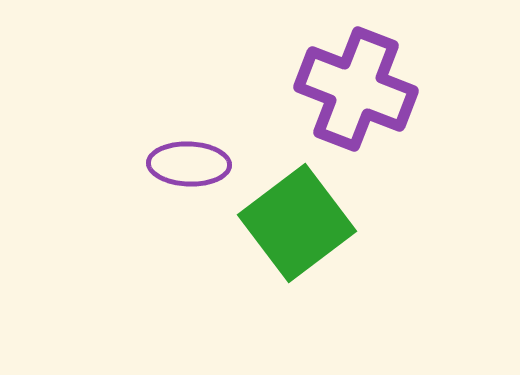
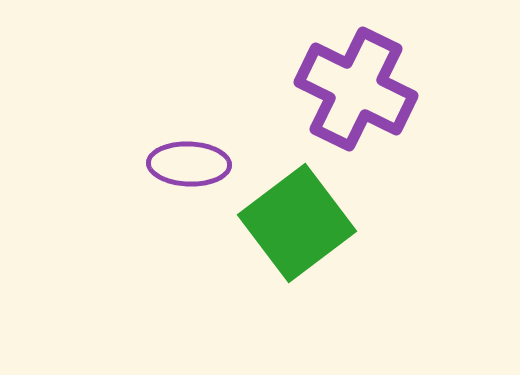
purple cross: rotated 5 degrees clockwise
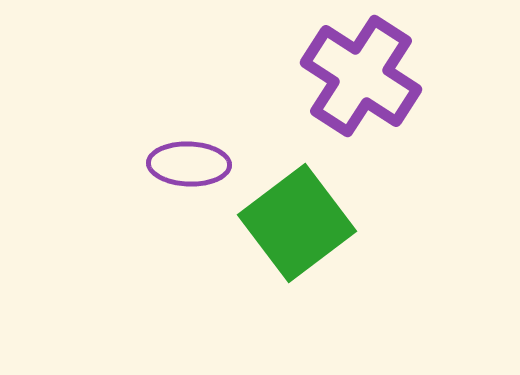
purple cross: moved 5 px right, 13 px up; rotated 7 degrees clockwise
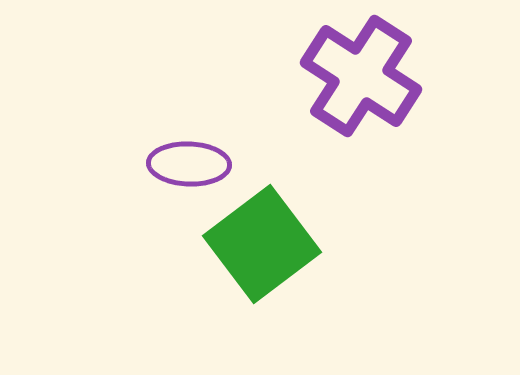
green square: moved 35 px left, 21 px down
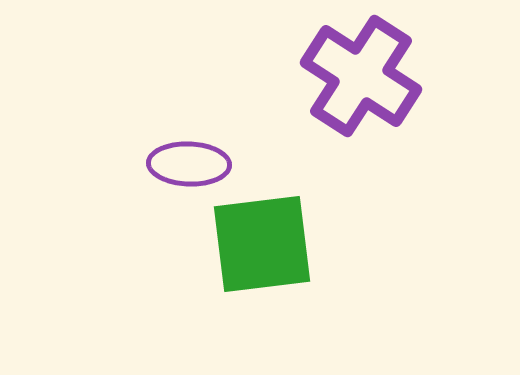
green square: rotated 30 degrees clockwise
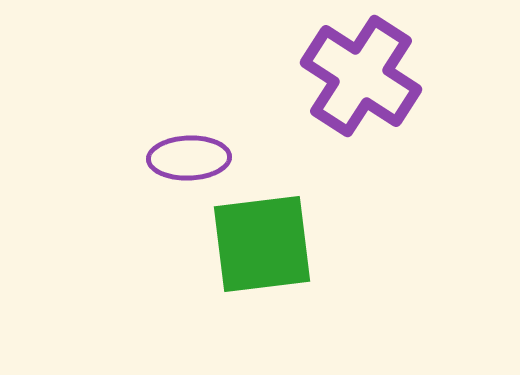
purple ellipse: moved 6 px up; rotated 4 degrees counterclockwise
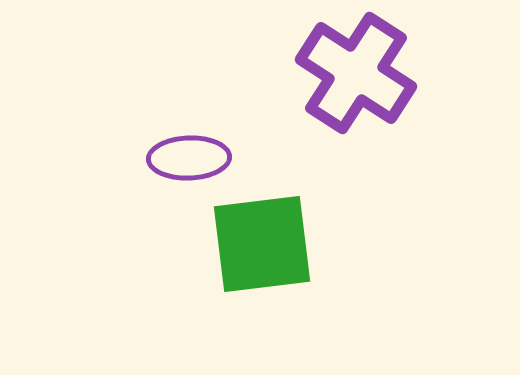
purple cross: moved 5 px left, 3 px up
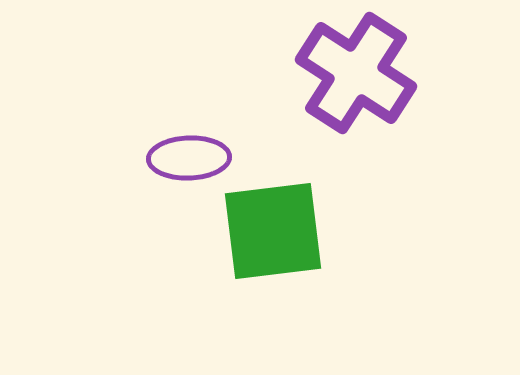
green square: moved 11 px right, 13 px up
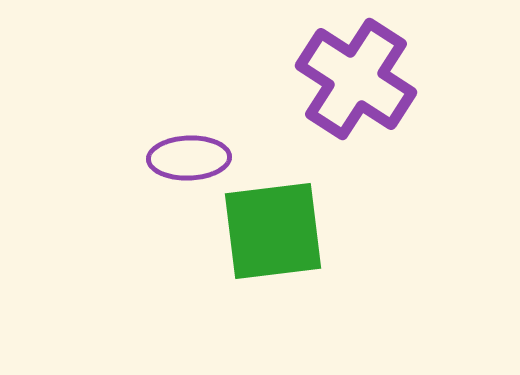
purple cross: moved 6 px down
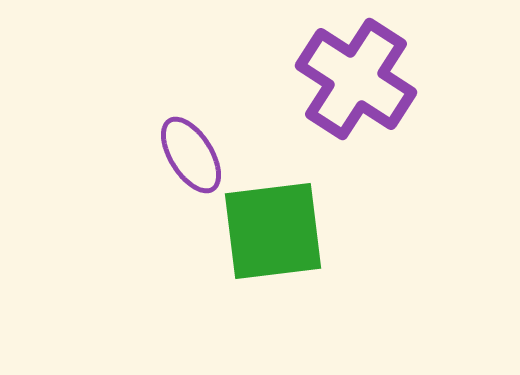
purple ellipse: moved 2 px right, 3 px up; rotated 60 degrees clockwise
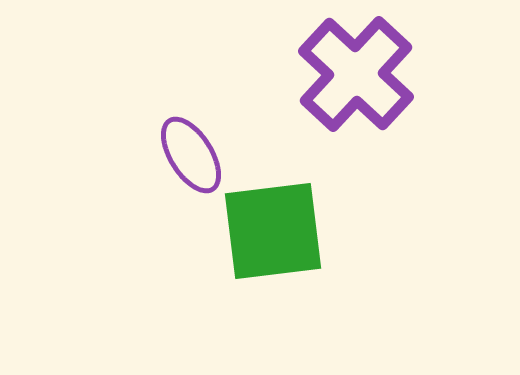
purple cross: moved 5 px up; rotated 10 degrees clockwise
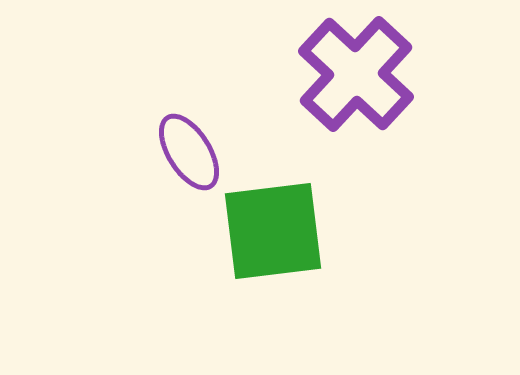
purple ellipse: moved 2 px left, 3 px up
